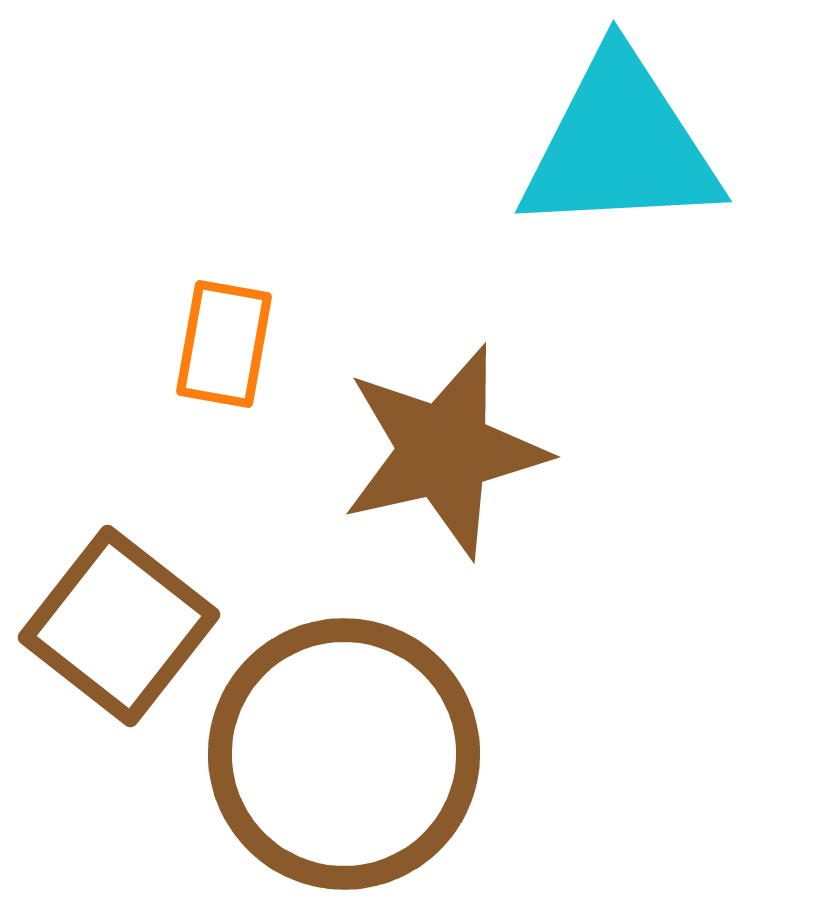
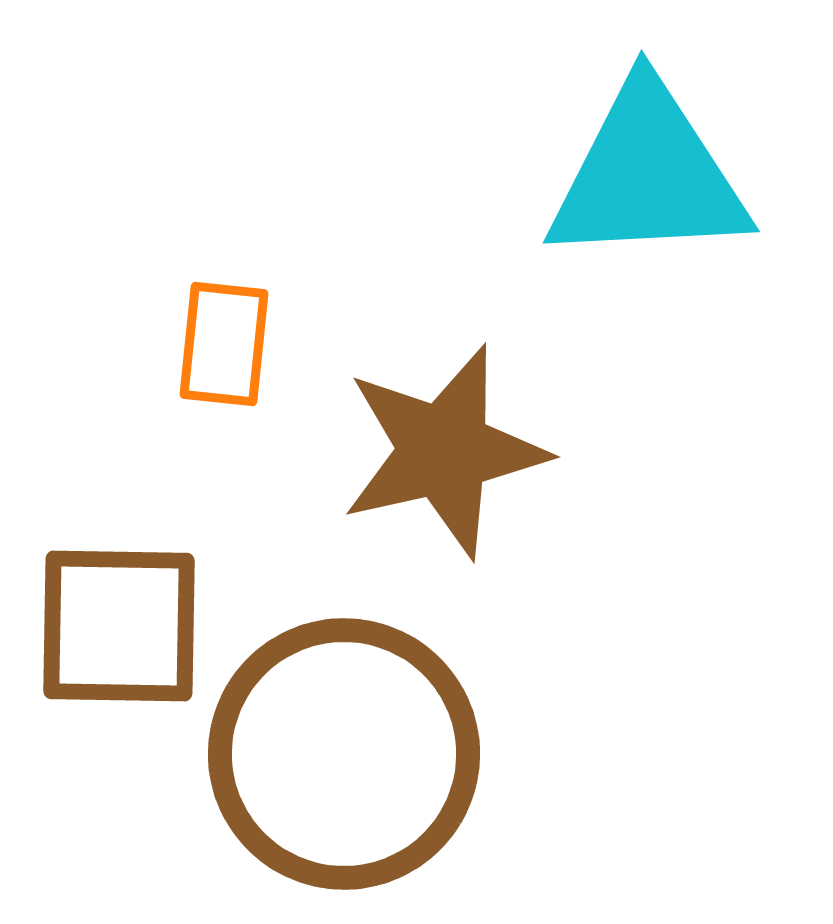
cyan triangle: moved 28 px right, 30 px down
orange rectangle: rotated 4 degrees counterclockwise
brown square: rotated 37 degrees counterclockwise
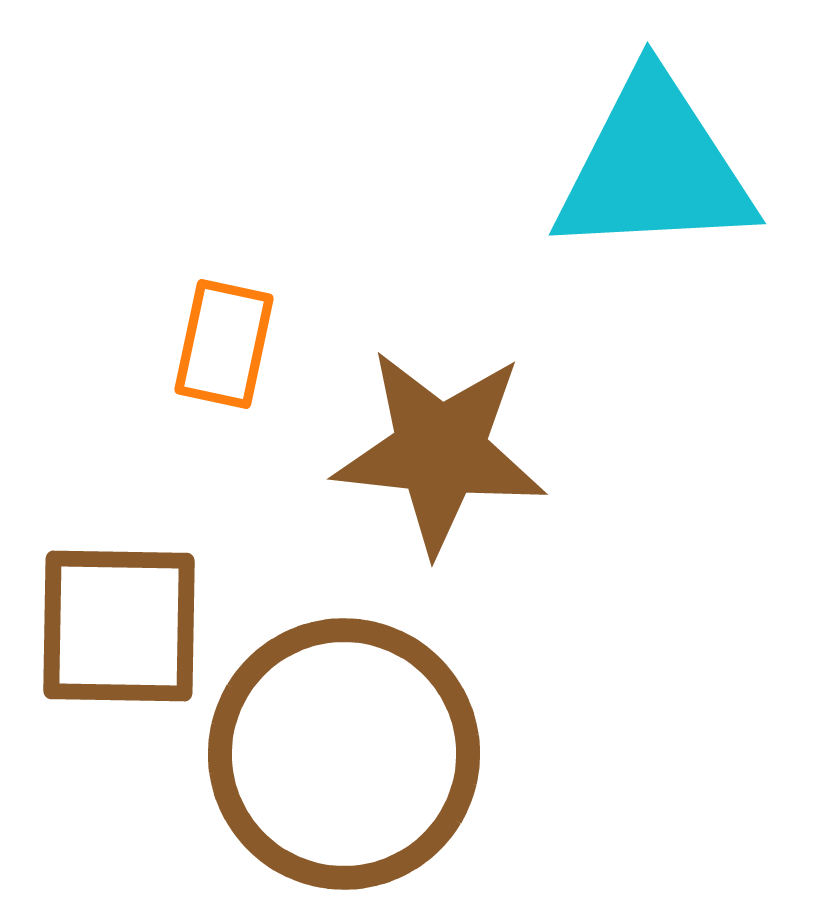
cyan triangle: moved 6 px right, 8 px up
orange rectangle: rotated 6 degrees clockwise
brown star: moved 4 px left; rotated 19 degrees clockwise
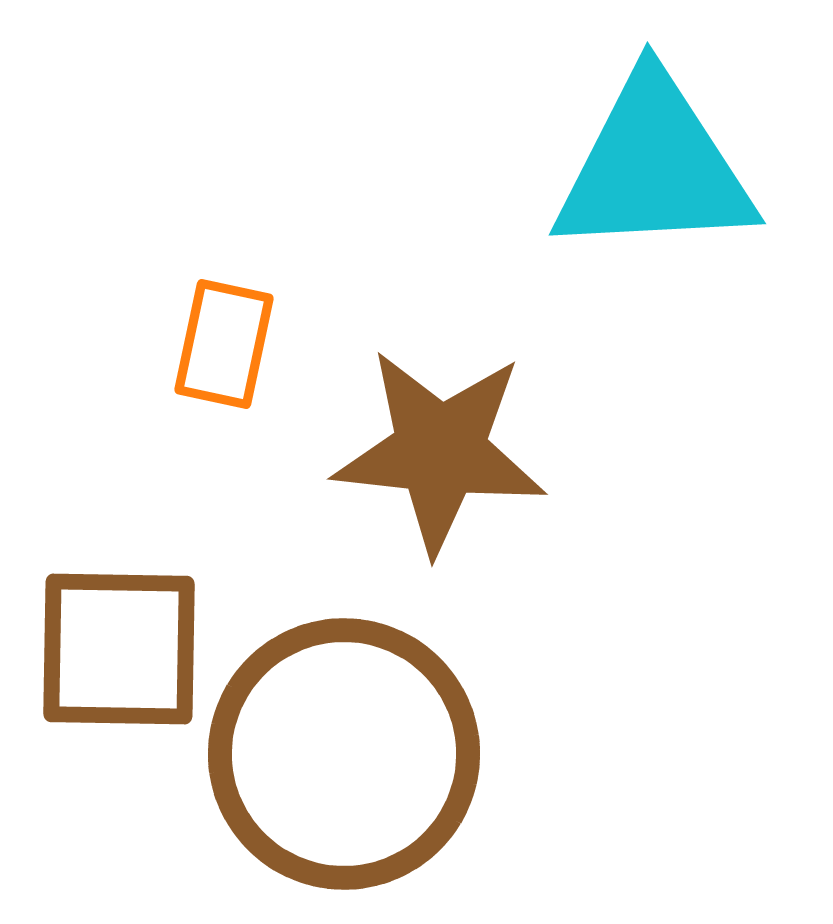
brown square: moved 23 px down
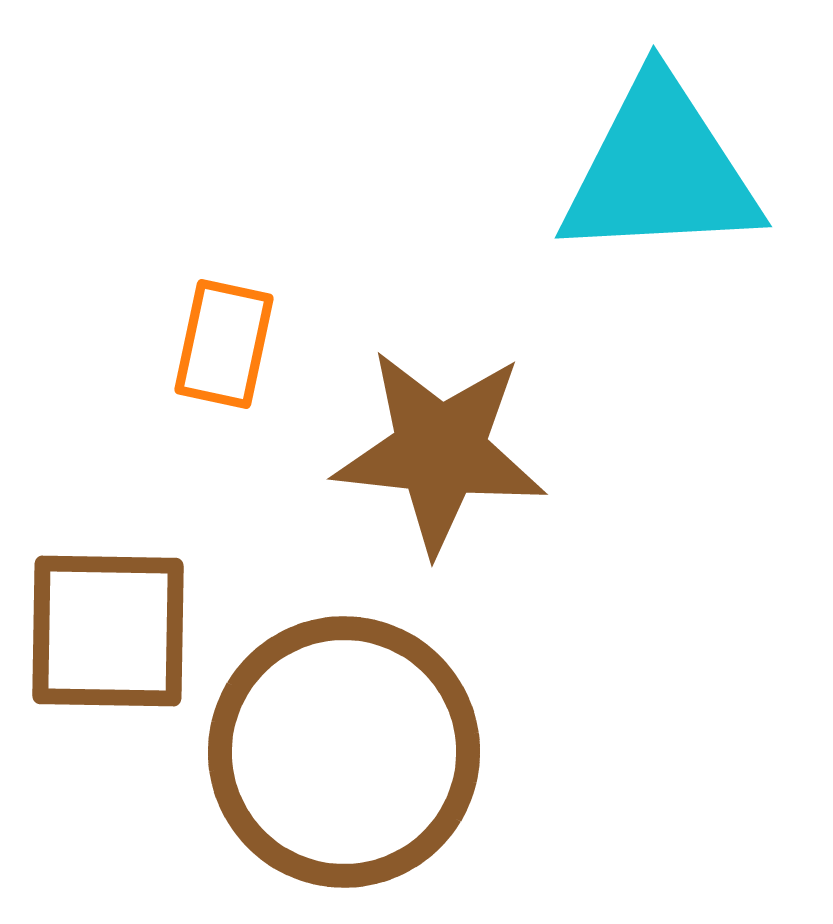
cyan triangle: moved 6 px right, 3 px down
brown square: moved 11 px left, 18 px up
brown circle: moved 2 px up
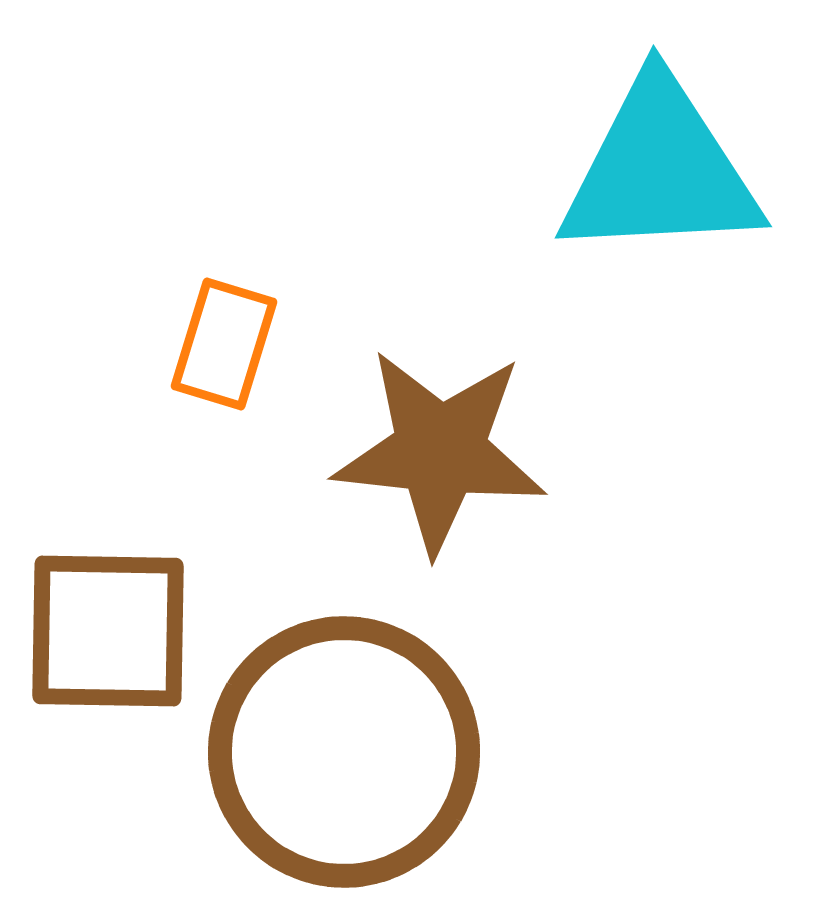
orange rectangle: rotated 5 degrees clockwise
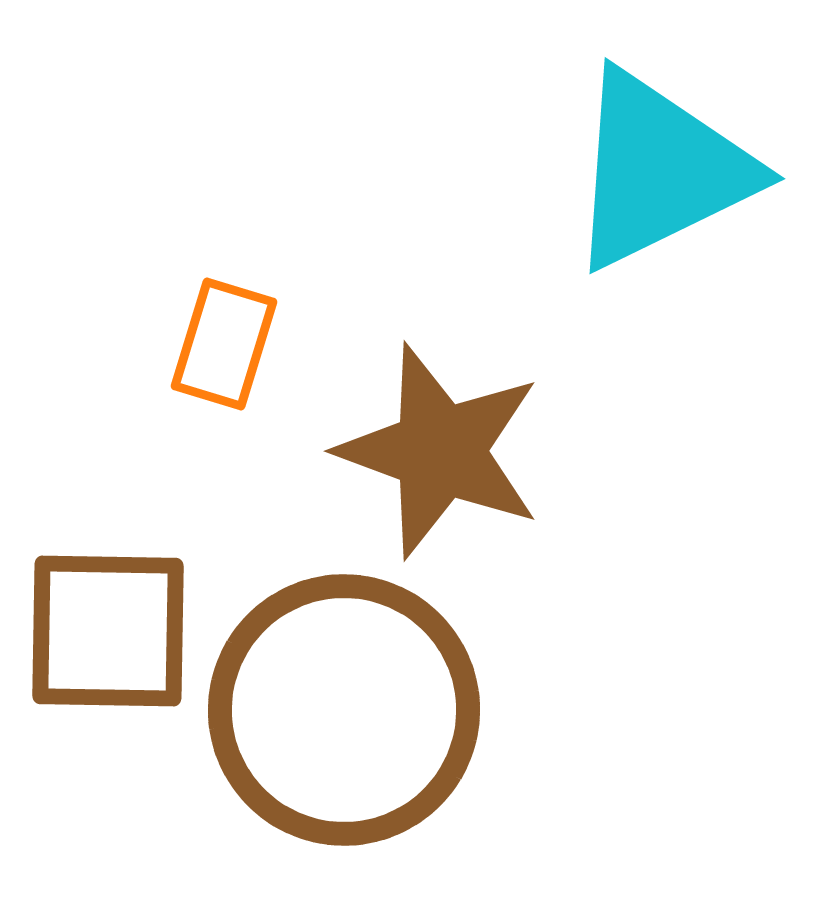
cyan triangle: rotated 23 degrees counterclockwise
brown star: rotated 14 degrees clockwise
brown circle: moved 42 px up
